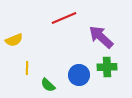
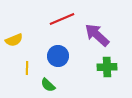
red line: moved 2 px left, 1 px down
purple arrow: moved 4 px left, 2 px up
blue circle: moved 21 px left, 19 px up
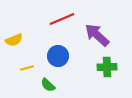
yellow line: rotated 72 degrees clockwise
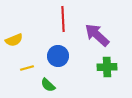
red line: moved 1 px right; rotated 70 degrees counterclockwise
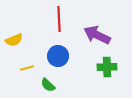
red line: moved 4 px left
purple arrow: rotated 16 degrees counterclockwise
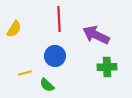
purple arrow: moved 1 px left
yellow semicircle: moved 11 px up; rotated 36 degrees counterclockwise
blue circle: moved 3 px left
yellow line: moved 2 px left, 5 px down
green semicircle: moved 1 px left
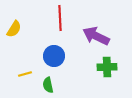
red line: moved 1 px right, 1 px up
purple arrow: moved 1 px down
blue circle: moved 1 px left
yellow line: moved 1 px down
green semicircle: moved 1 px right; rotated 35 degrees clockwise
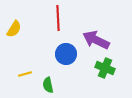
red line: moved 2 px left
purple arrow: moved 4 px down
blue circle: moved 12 px right, 2 px up
green cross: moved 2 px left, 1 px down; rotated 24 degrees clockwise
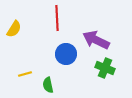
red line: moved 1 px left
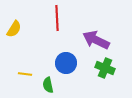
blue circle: moved 9 px down
yellow line: rotated 24 degrees clockwise
